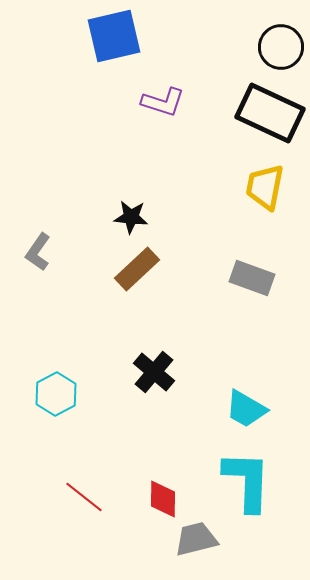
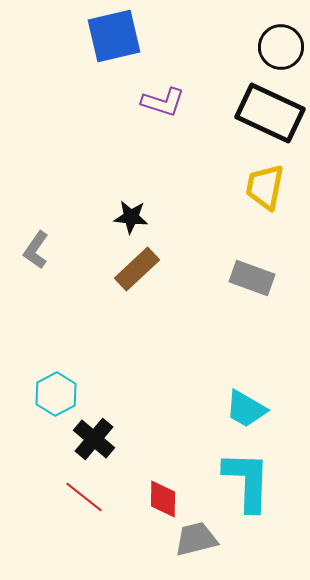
gray L-shape: moved 2 px left, 2 px up
black cross: moved 60 px left, 67 px down
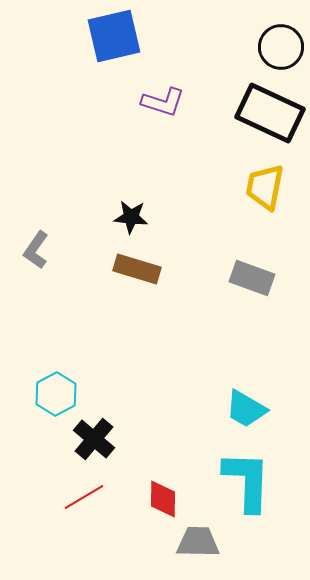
brown rectangle: rotated 60 degrees clockwise
red line: rotated 69 degrees counterclockwise
gray trapezoid: moved 2 px right, 3 px down; rotated 15 degrees clockwise
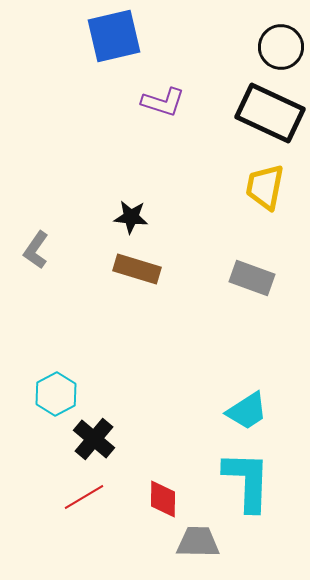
cyan trapezoid: moved 1 px right, 2 px down; rotated 63 degrees counterclockwise
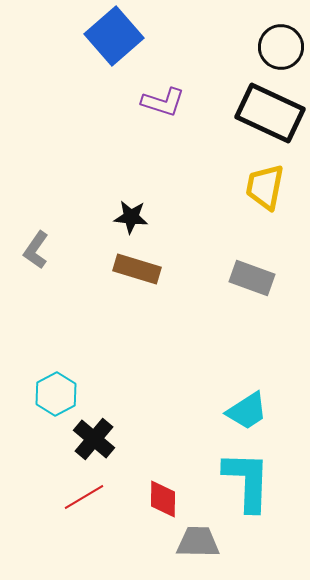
blue square: rotated 28 degrees counterclockwise
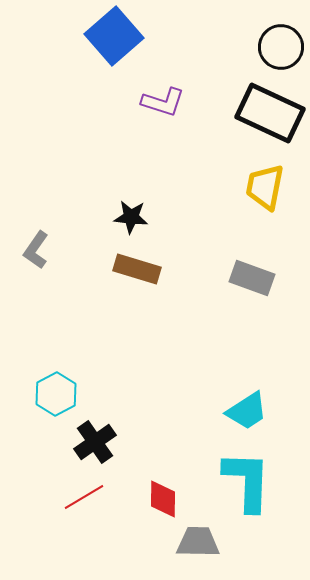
black cross: moved 1 px right, 3 px down; rotated 15 degrees clockwise
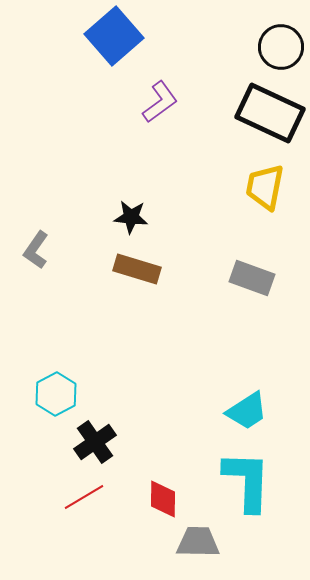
purple L-shape: moved 3 px left; rotated 54 degrees counterclockwise
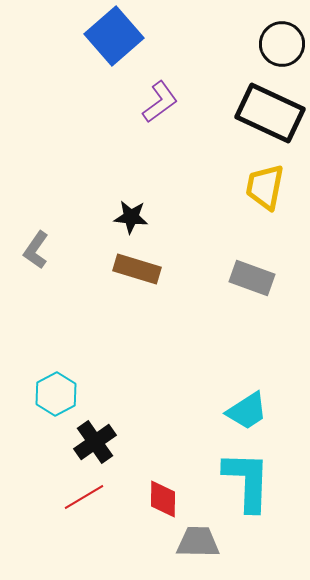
black circle: moved 1 px right, 3 px up
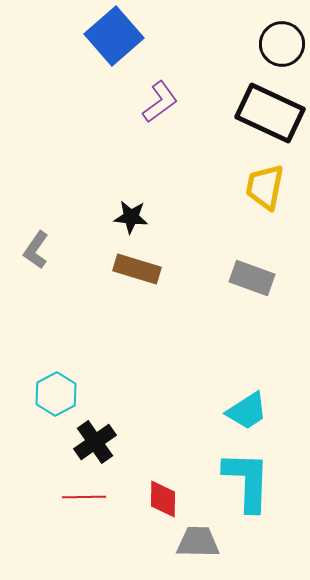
red line: rotated 30 degrees clockwise
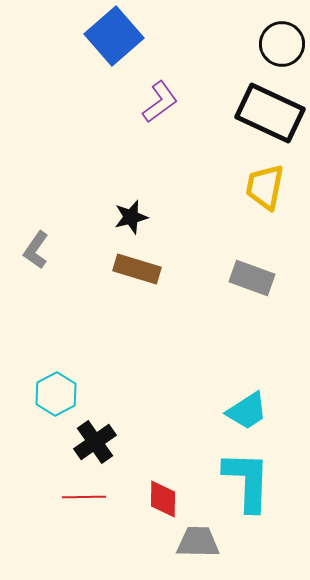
black star: rotated 20 degrees counterclockwise
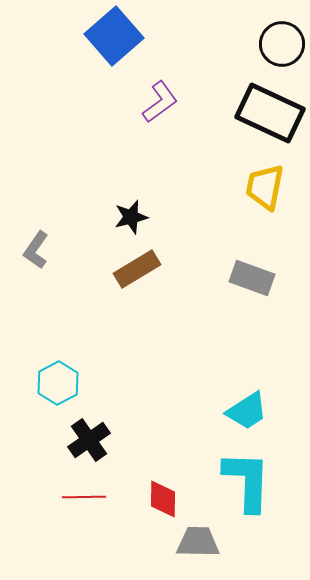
brown rectangle: rotated 48 degrees counterclockwise
cyan hexagon: moved 2 px right, 11 px up
black cross: moved 6 px left, 2 px up
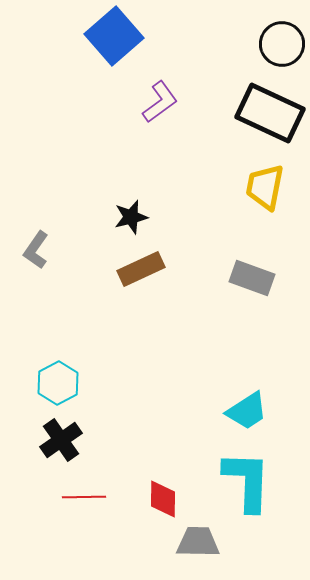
brown rectangle: moved 4 px right; rotated 6 degrees clockwise
black cross: moved 28 px left
